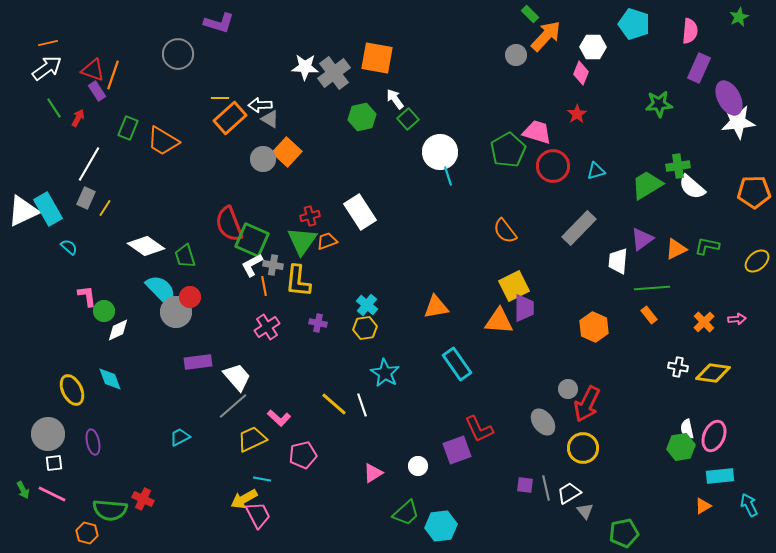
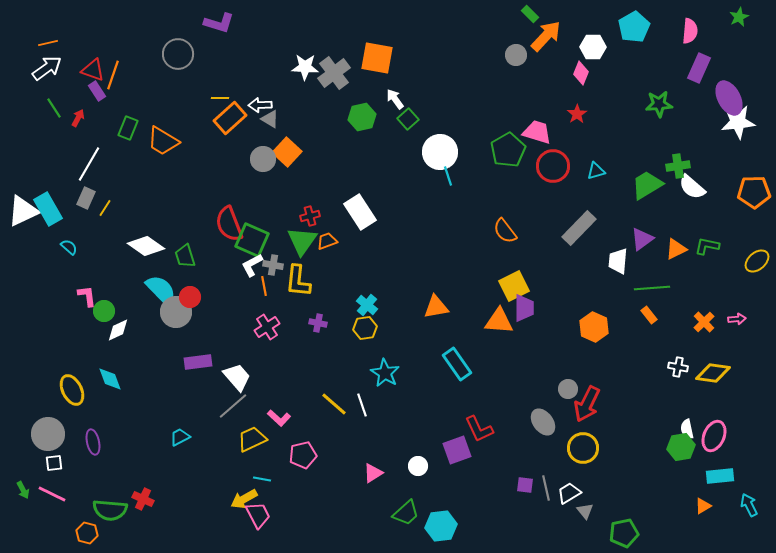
cyan pentagon at (634, 24): moved 3 px down; rotated 24 degrees clockwise
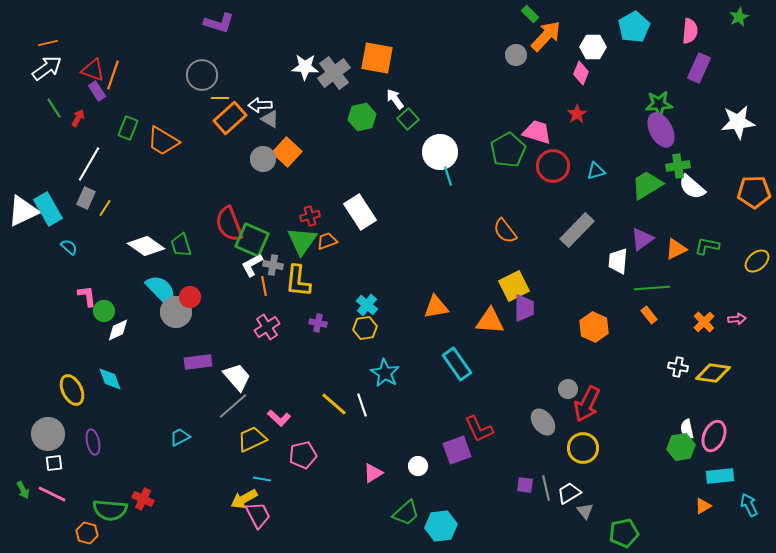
gray circle at (178, 54): moved 24 px right, 21 px down
purple ellipse at (729, 98): moved 68 px left, 32 px down
gray rectangle at (579, 228): moved 2 px left, 2 px down
green trapezoid at (185, 256): moved 4 px left, 11 px up
orange triangle at (499, 321): moved 9 px left
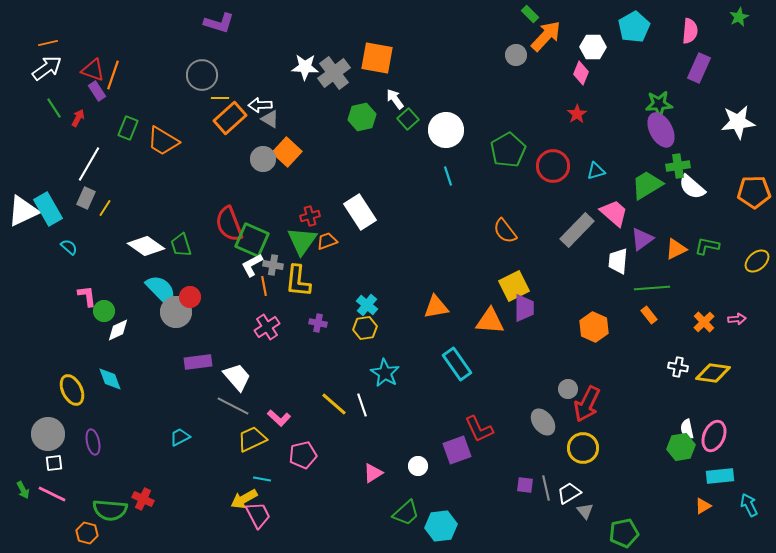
pink trapezoid at (537, 132): moved 77 px right, 81 px down; rotated 24 degrees clockwise
white circle at (440, 152): moved 6 px right, 22 px up
gray line at (233, 406): rotated 68 degrees clockwise
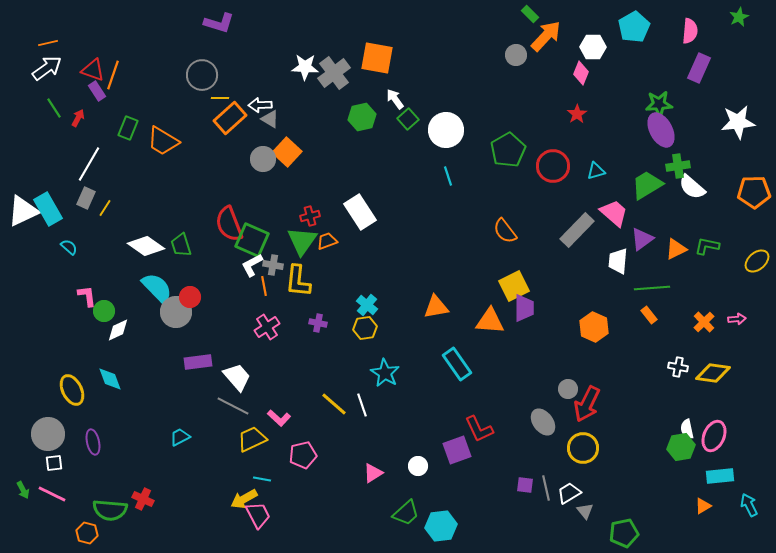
cyan semicircle at (161, 290): moved 4 px left, 2 px up
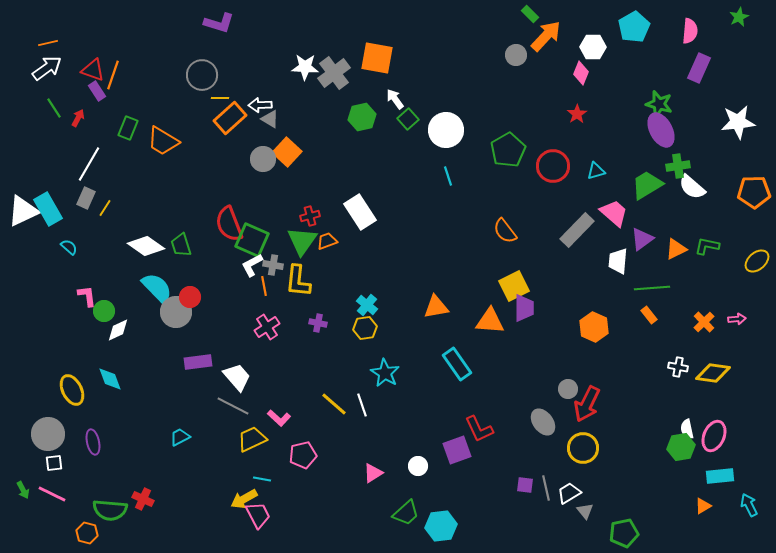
green star at (659, 104): rotated 20 degrees clockwise
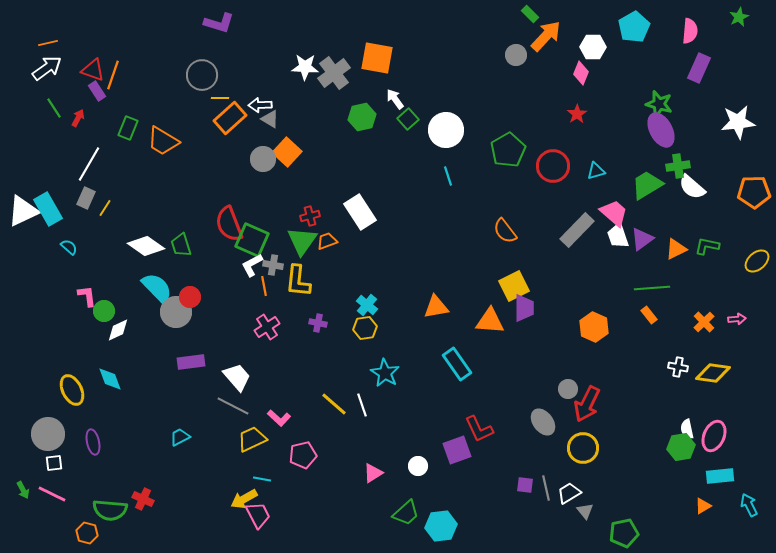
white trapezoid at (618, 261): moved 25 px up; rotated 24 degrees counterclockwise
purple rectangle at (198, 362): moved 7 px left
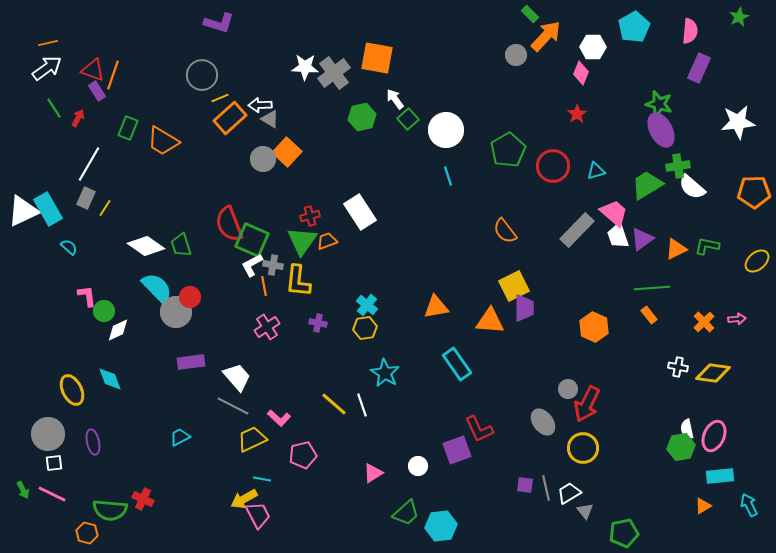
yellow line at (220, 98): rotated 24 degrees counterclockwise
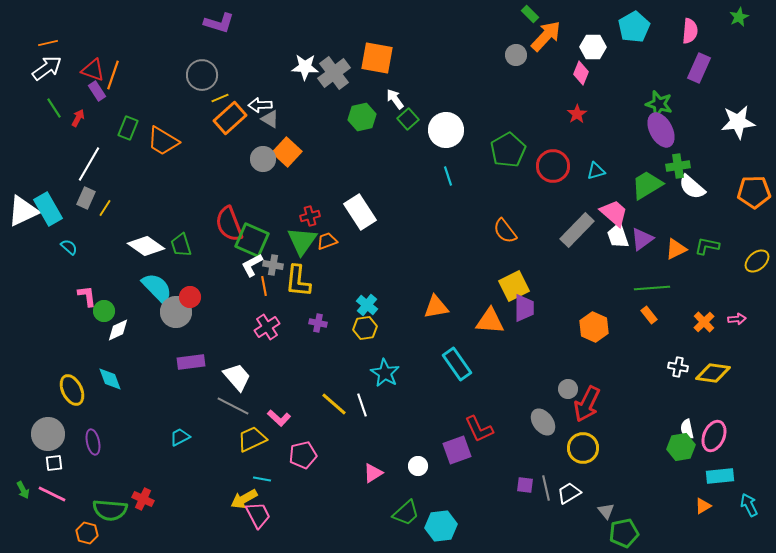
gray triangle at (585, 511): moved 21 px right
